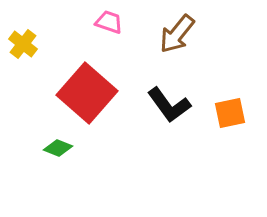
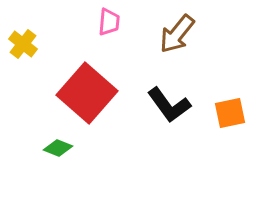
pink trapezoid: rotated 76 degrees clockwise
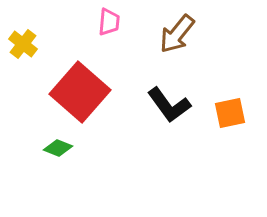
red square: moved 7 px left, 1 px up
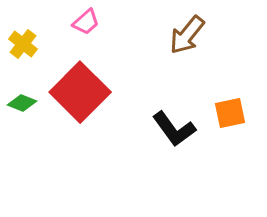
pink trapezoid: moved 23 px left; rotated 44 degrees clockwise
brown arrow: moved 10 px right, 1 px down
red square: rotated 4 degrees clockwise
black L-shape: moved 5 px right, 24 px down
green diamond: moved 36 px left, 45 px up
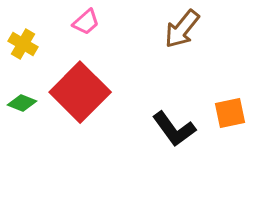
brown arrow: moved 5 px left, 6 px up
yellow cross: rotated 8 degrees counterclockwise
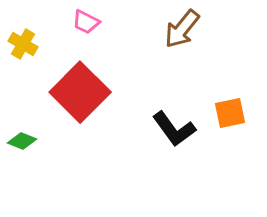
pink trapezoid: rotated 68 degrees clockwise
green diamond: moved 38 px down
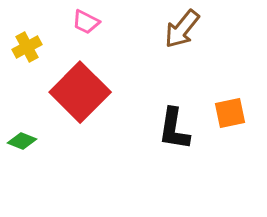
yellow cross: moved 4 px right, 3 px down; rotated 32 degrees clockwise
black L-shape: rotated 45 degrees clockwise
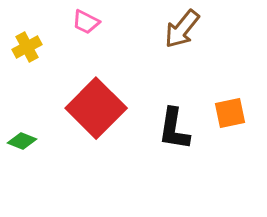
red square: moved 16 px right, 16 px down
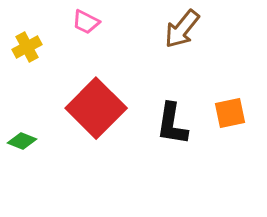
black L-shape: moved 2 px left, 5 px up
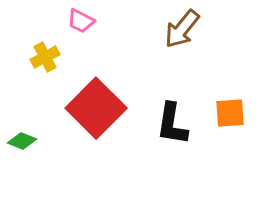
pink trapezoid: moved 5 px left, 1 px up
yellow cross: moved 18 px right, 10 px down
orange square: rotated 8 degrees clockwise
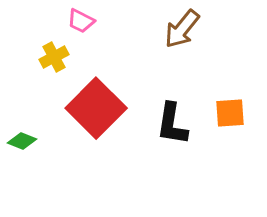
yellow cross: moved 9 px right
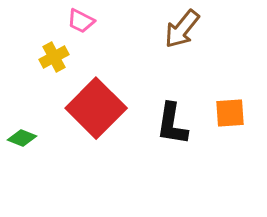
green diamond: moved 3 px up
